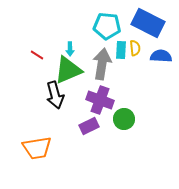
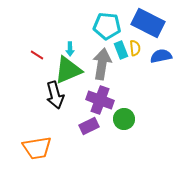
cyan rectangle: rotated 24 degrees counterclockwise
blue semicircle: rotated 15 degrees counterclockwise
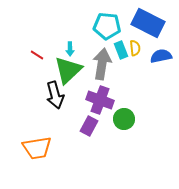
green triangle: rotated 20 degrees counterclockwise
purple rectangle: rotated 36 degrees counterclockwise
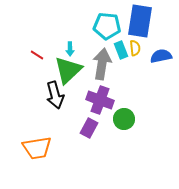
blue rectangle: moved 8 px left, 2 px up; rotated 72 degrees clockwise
purple rectangle: moved 2 px down
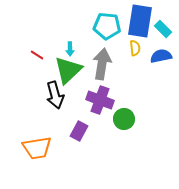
cyan rectangle: moved 42 px right, 21 px up; rotated 24 degrees counterclockwise
purple rectangle: moved 10 px left, 3 px down
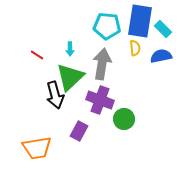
green triangle: moved 2 px right, 7 px down
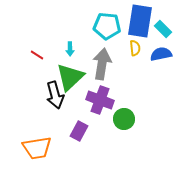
blue semicircle: moved 2 px up
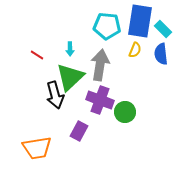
yellow semicircle: moved 2 px down; rotated 28 degrees clockwise
blue semicircle: rotated 85 degrees counterclockwise
gray arrow: moved 2 px left, 1 px down
green circle: moved 1 px right, 7 px up
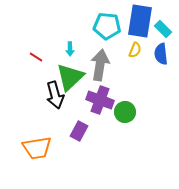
red line: moved 1 px left, 2 px down
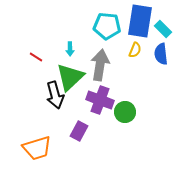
orange trapezoid: rotated 8 degrees counterclockwise
